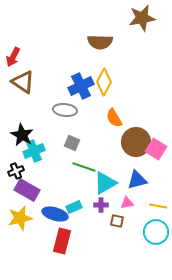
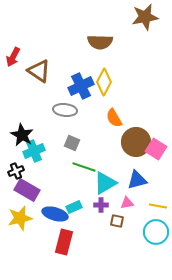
brown star: moved 3 px right, 1 px up
brown triangle: moved 16 px right, 11 px up
red rectangle: moved 2 px right, 1 px down
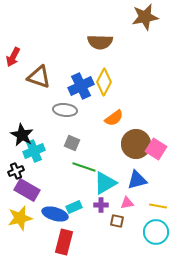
brown triangle: moved 6 px down; rotated 15 degrees counterclockwise
orange semicircle: rotated 96 degrees counterclockwise
brown circle: moved 2 px down
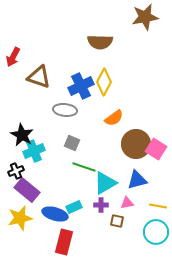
purple rectangle: rotated 10 degrees clockwise
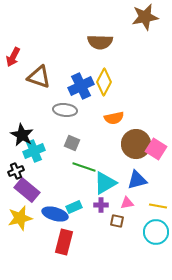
orange semicircle: rotated 24 degrees clockwise
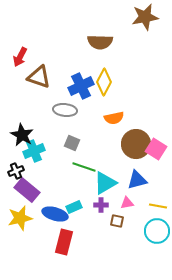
red arrow: moved 7 px right
cyan circle: moved 1 px right, 1 px up
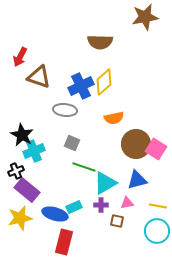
yellow diamond: rotated 20 degrees clockwise
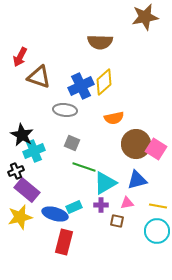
yellow star: moved 1 px up
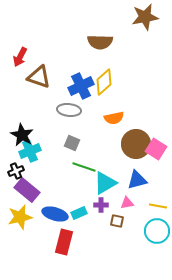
gray ellipse: moved 4 px right
cyan cross: moved 4 px left
cyan rectangle: moved 5 px right, 6 px down
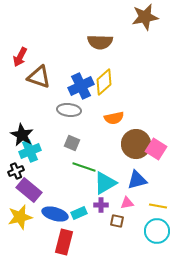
purple rectangle: moved 2 px right
